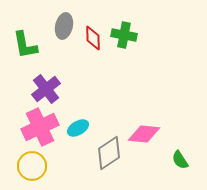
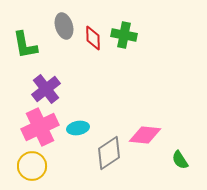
gray ellipse: rotated 30 degrees counterclockwise
cyan ellipse: rotated 20 degrees clockwise
pink diamond: moved 1 px right, 1 px down
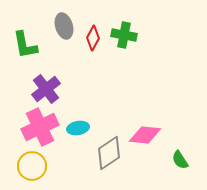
red diamond: rotated 30 degrees clockwise
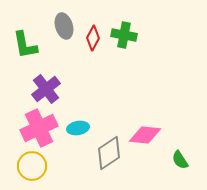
pink cross: moved 1 px left, 1 px down
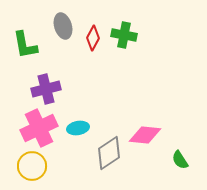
gray ellipse: moved 1 px left
purple cross: rotated 24 degrees clockwise
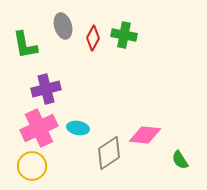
cyan ellipse: rotated 20 degrees clockwise
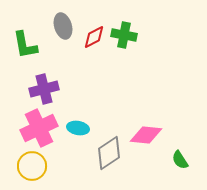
red diamond: moved 1 px right, 1 px up; rotated 35 degrees clockwise
purple cross: moved 2 px left
pink diamond: moved 1 px right
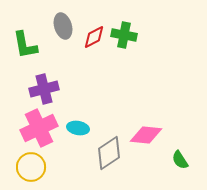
yellow circle: moved 1 px left, 1 px down
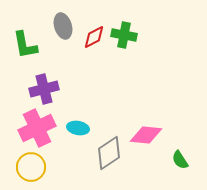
pink cross: moved 2 px left
